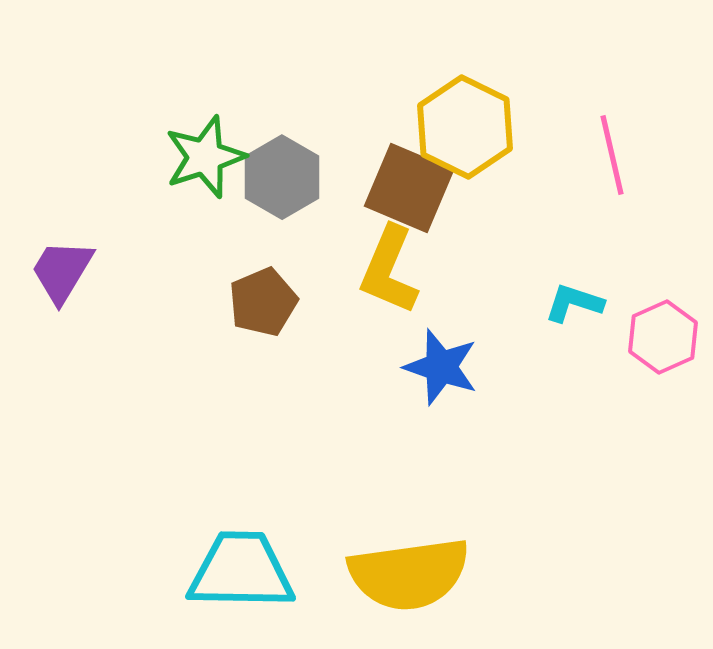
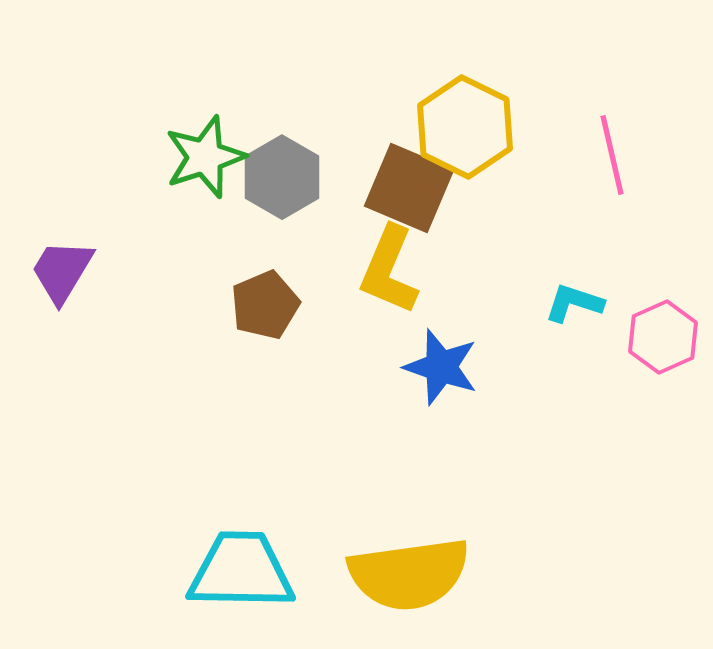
brown pentagon: moved 2 px right, 3 px down
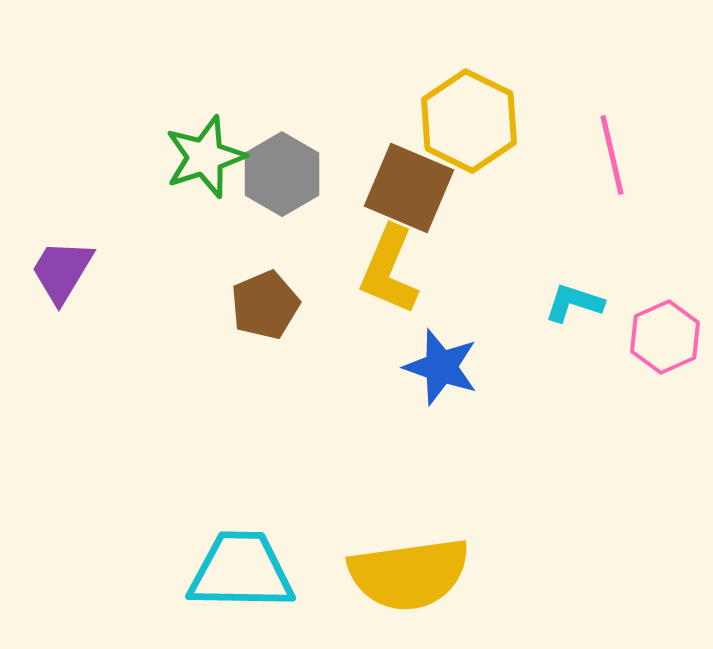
yellow hexagon: moved 4 px right, 6 px up
gray hexagon: moved 3 px up
pink hexagon: moved 2 px right
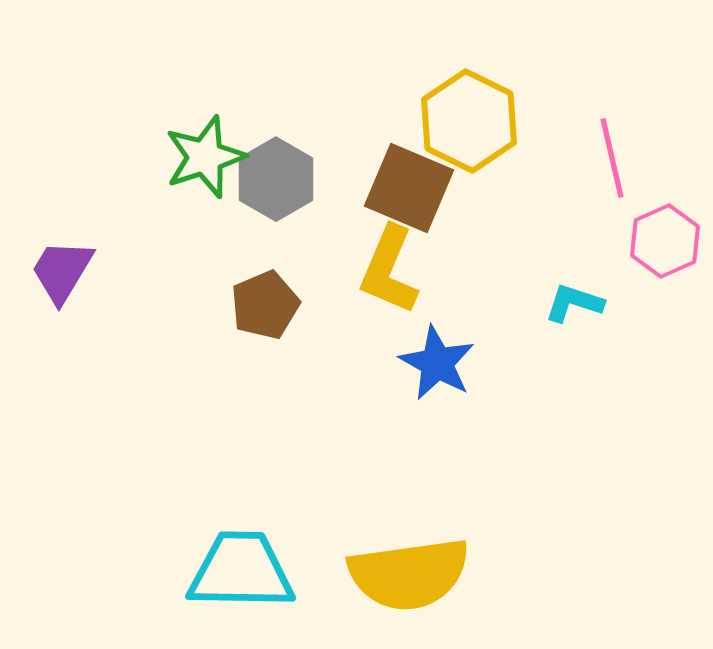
pink line: moved 3 px down
gray hexagon: moved 6 px left, 5 px down
pink hexagon: moved 96 px up
blue star: moved 4 px left, 4 px up; rotated 10 degrees clockwise
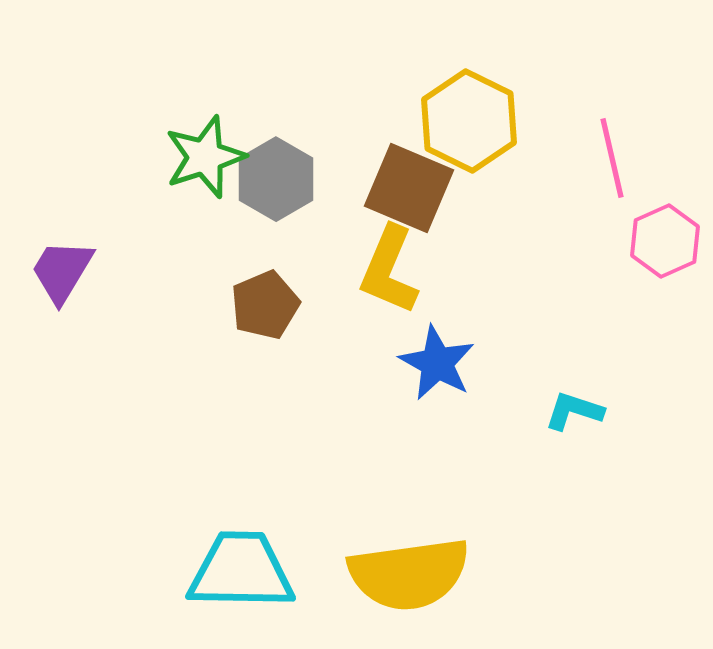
cyan L-shape: moved 108 px down
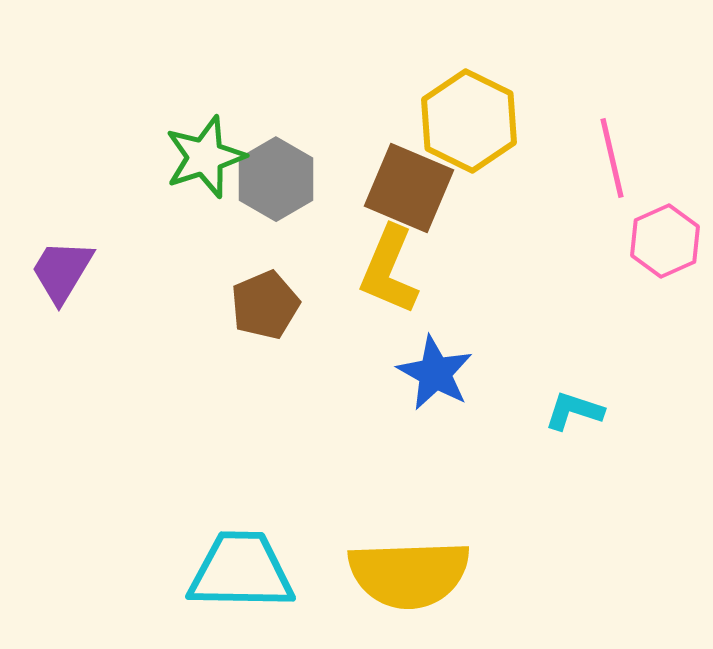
blue star: moved 2 px left, 10 px down
yellow semicircle: rotated 6 degrees clockwise
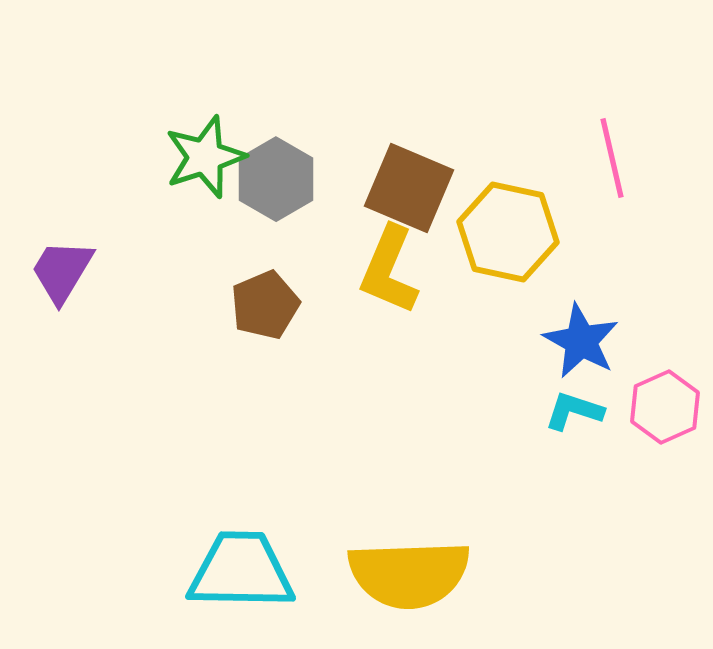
yellow hexagon: moved 39 px right, 111 px down; rotated 14 degrees counterclockwise
pink hexagon: moved 166 px down
blue star: moved 146 px right, 32 px up
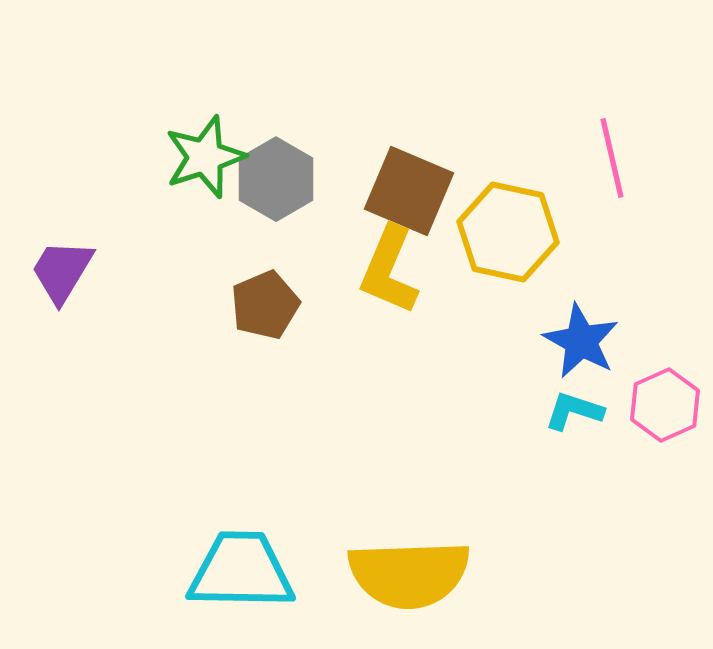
brown square: moved 3 px down
pink hexagon: moved 2 px up
